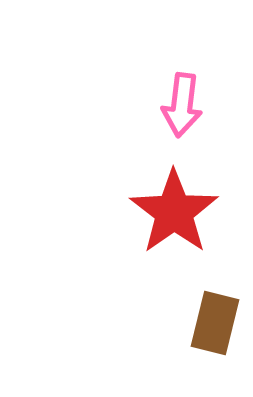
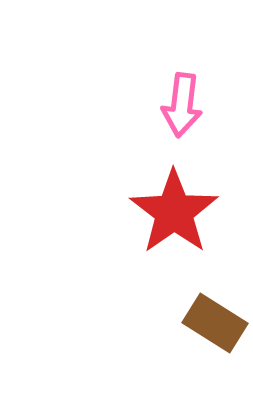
brown rectangle: rotated 72 degrees counterclockwise
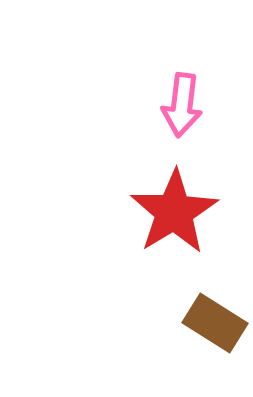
red star: rotated 4 degrees clockwise
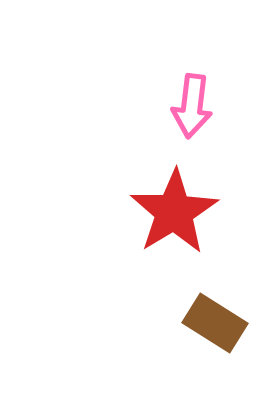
pink arrow: moved 10 px right, 1 px down
